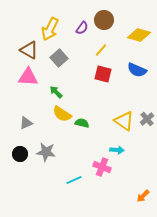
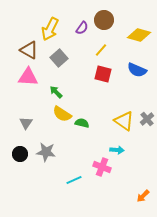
gray triangle: rotated 32 degrees counterclockwise
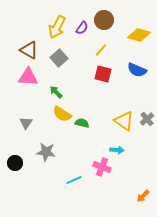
yellow arrow: moved 7 px right, 2 px up
black circle: moved 5 px left, 9 px down
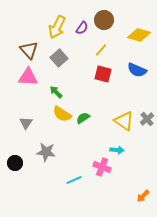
brown triangle: rotated 18 degrees clockwise
green semicircle: moved 1 px right, 5 px up; rotated 48 degrees counterclockwise
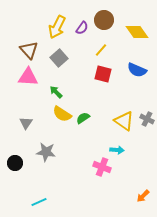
yellow diamond: moved 2 px left, 3 px up; rotated 40 degrees clockwise
gray cross: rotated 24 degrees counterclockwise
cyan line: moved 35 px left, 22 px down
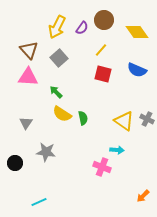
green semicircle: rotated 112 degrees clockwise
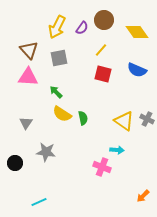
gray square: rotated 30 degrees clockwise
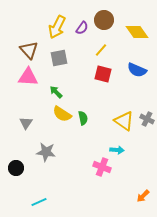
black circle: moved 1 px right, 5 px down
